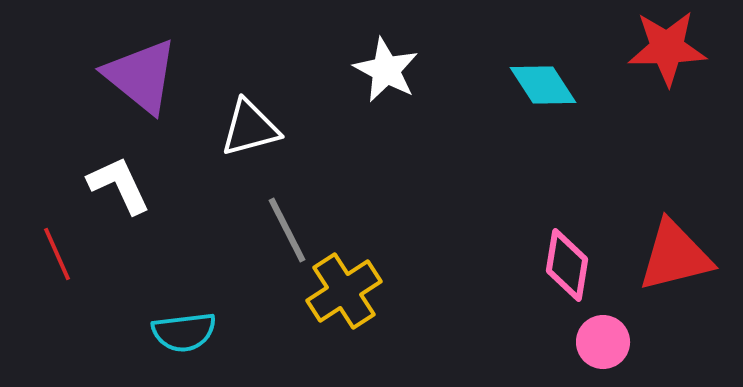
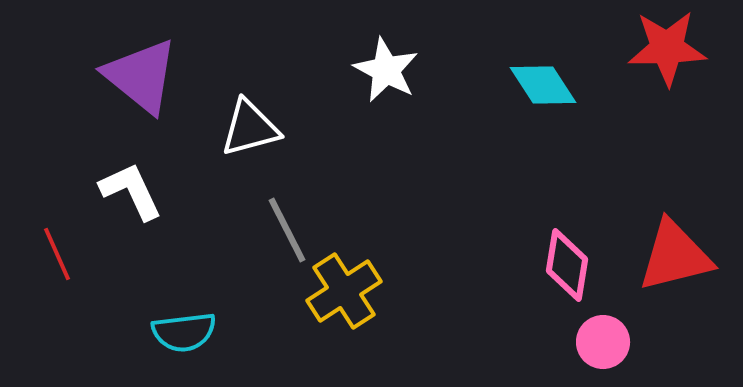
white L-shape: moved 12 px right, 6 px down
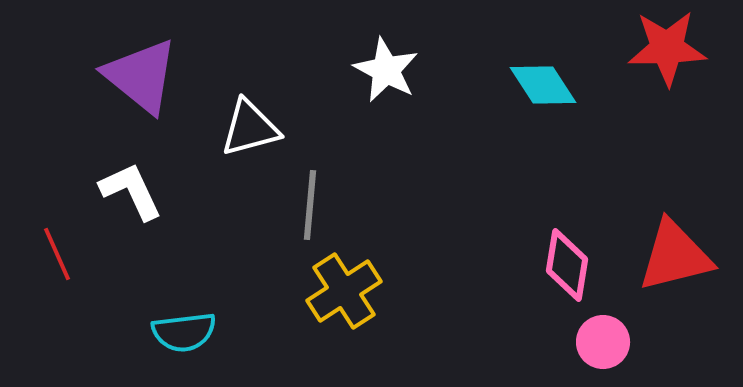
gray line: moved 23 px right, 25 px up; rotated 32 degrees clockwise
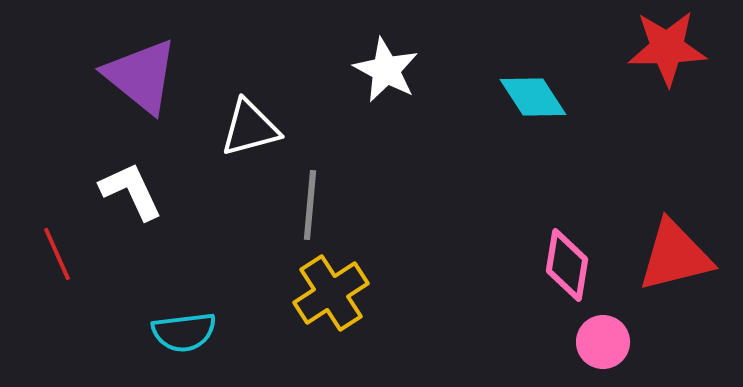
cyan diamond: moved 10 px left, 12 px down
yellow cross: moved 13 px left, 2 px down
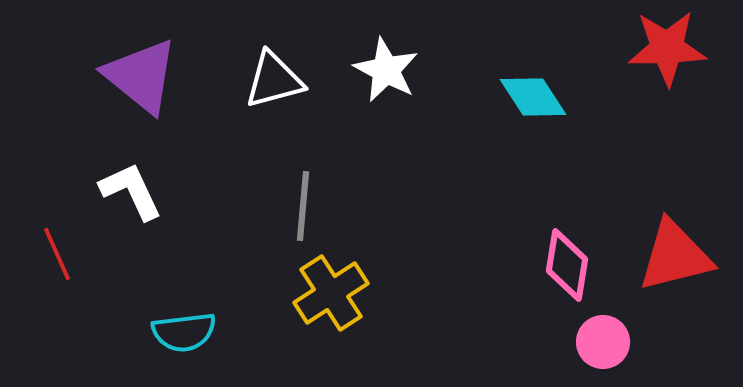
white triangle: moved 24 px right, 48 px up
gray line: moved 7 px left, 1 px down
